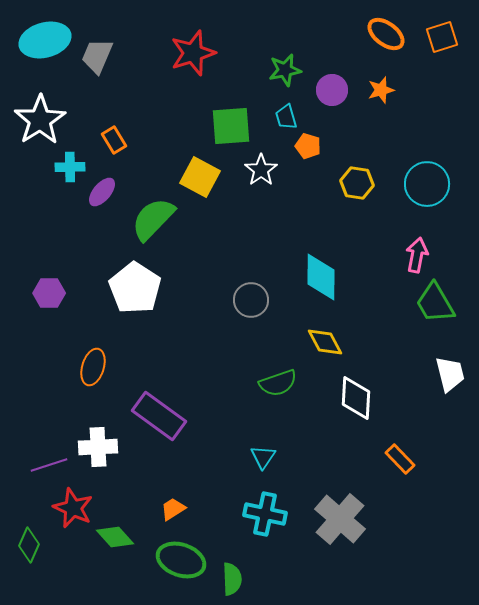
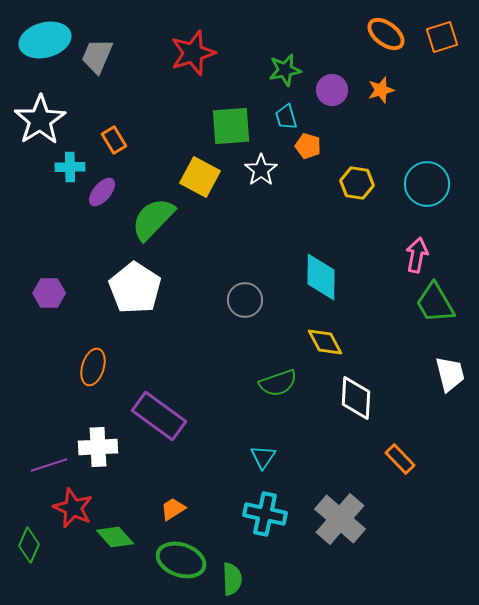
gray circle at (251, 300): moved 6 px left
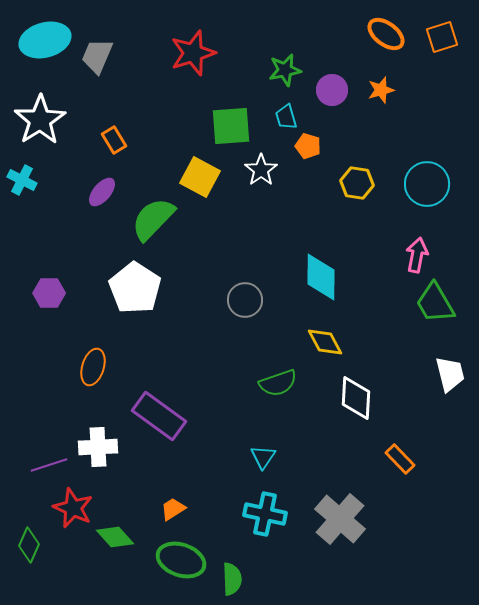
cyan cross at (70, 167): moved 48 px left, 13 px down; rotated 28 degrees clockwise
